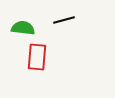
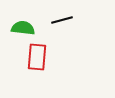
black line: moved 2 px left
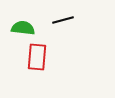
black line: moved 1 px right
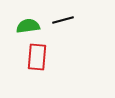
green semicircle: moved 5 px right, 2 px up; rotated 15 degrees counterclockwise
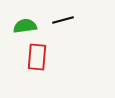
green semicircle: moved 3 px left
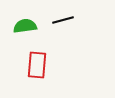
red rectangle: moved 8 px down
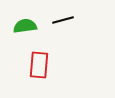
red rectangle: moved 2 px right
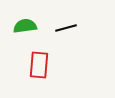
black line: moved 3 px right, 8 px down
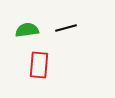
green semicircle: moved 2 px right, 4 px down
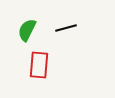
green semicircle: rotated 55 degrees counterclockwise
